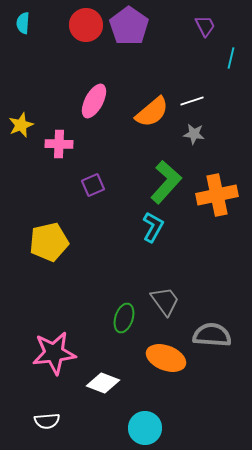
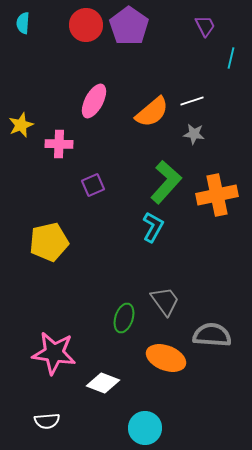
pink star: rotated 15 degrees clockwise
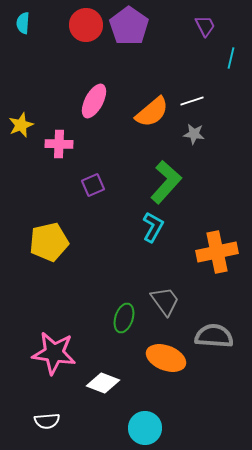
orange cross: moved 57 px down
gray semicircle: moved 2 px right, 1 px down
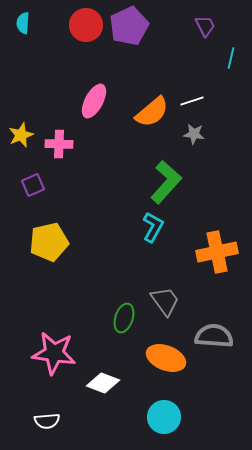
purple pentagon: rotated 12 degrees clockwise
yellow star: moved 10 px down
purple square: moved 60 px left
cyan circle: moved 19 px right, 11 px up
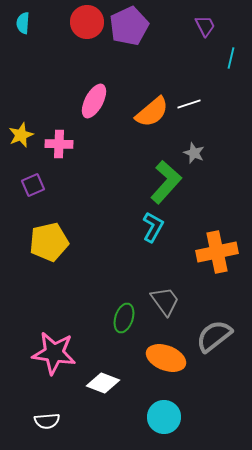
red circle: moved 1 px right, 3 px up
white line: moved 3 px left, 3 px down
gray star: moved 19 px down; rotated 15 degrees clockwise
gray semicircle: rotated 42 degrees counterclockwise
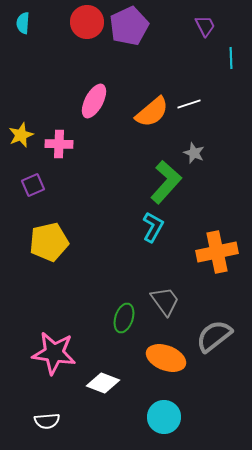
cyan line: rotated 15 degrees counterclockwise
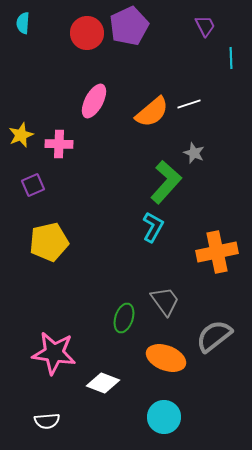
red circle: moved 11 px down
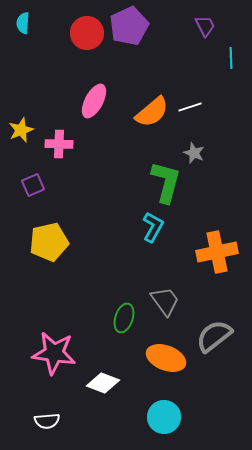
white line: moved 1 px right, 3 px down
yellow star: moved 5 px up
green L-shape: rotated 27 degrees counterclockwise
